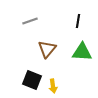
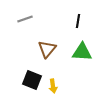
gray line: moved 5 px left, 2 px up
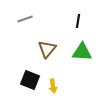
black square: moved 2 px left
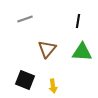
black square: moved 5 px left
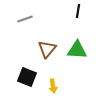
black line: moved 10 px up
green triangle: moved 5 px left, 2 px up
black square: moved 2 px right, 3 px up
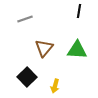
black line: moved 1 px right
brown triangle: moved 3 px left, 1 px up
black square: rotated 24 degrees clockwise
yellow arrow: moved 2 px right; rotated 24 degrees clockwise
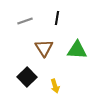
black line: moved 22 px left, 7 px down
gray line: moved 2 px down
brown triangle: rotated 12 degrees counterclockwise
yellow arrow: rotated 32 degrees counterclockwise
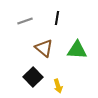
brown triangle: rotated 18 degrees counterclockwise
black square: moved 6 px right
yellow arrow: moved 3 px right
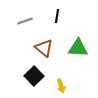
black line: moved 2 px up
green triangle: moved 1 px right, 2 px up
black square: moved 1 px right, 1 px up
yellow arrow: moved 3 px right
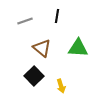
brown triangle: moved 2 px left
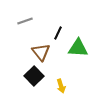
black line: moved 1 px right, 17 px down; rotated 16 degrees clockwise
brown triangle: moved 1 px left, 4 px down; rotated 12 degrees clockwise
